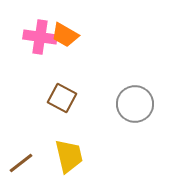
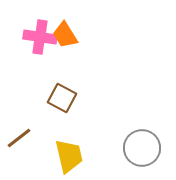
orange trapezoid: rotated 28 degrees clockwise
gray circle: moved 7 px right, 44 px down
brown line: moved 2 px left, 25 px up
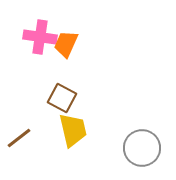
orange trapezoid: moved 1 px right, 9 px down; rotated 56 degrees clockwise
yellow trapezoid: moved 4 px right, 26 px up
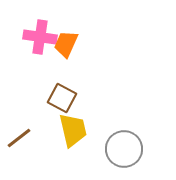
gray circle: moved 18 px left, 1 px down
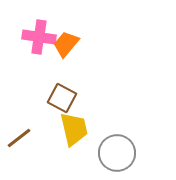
pink cross: moved 1 px left
orange trapezoid: rotated 16 degrees clockwise
yellow trapezoid: moved 1 px right, 1 px up
gray circle: moved 7 px left, 4 px down
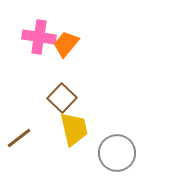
brown square: rotated 16 degrees clockwise
